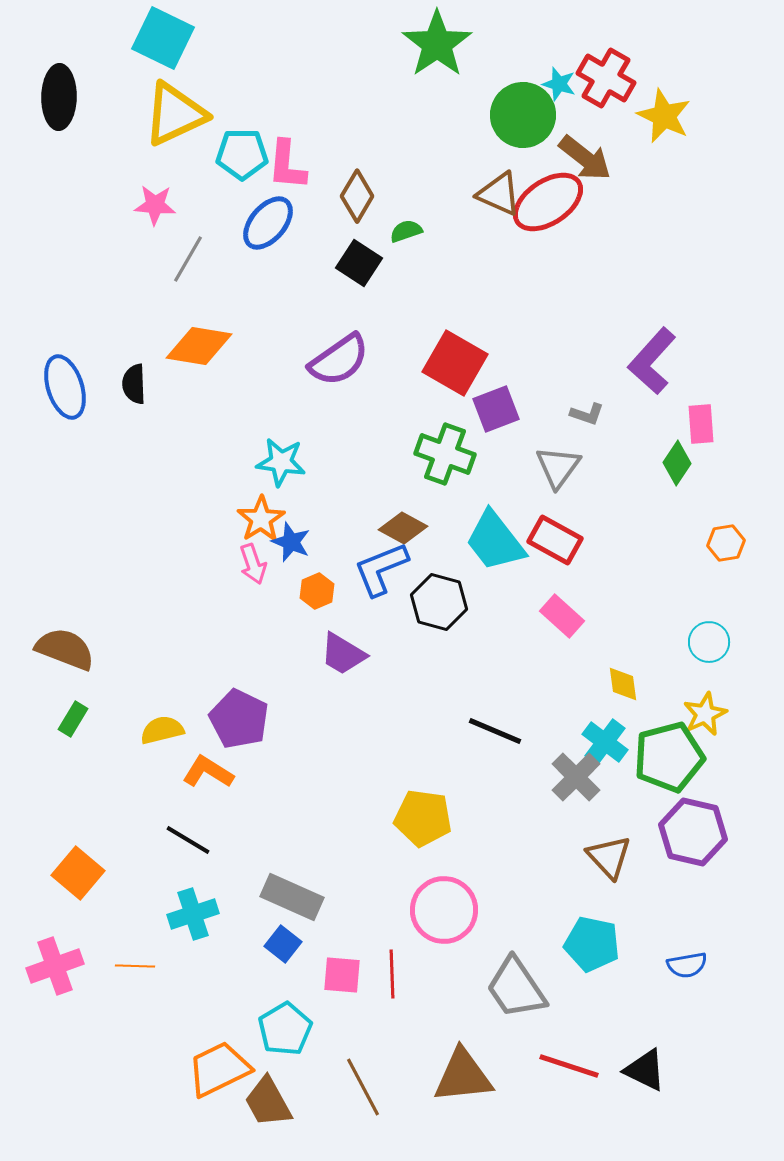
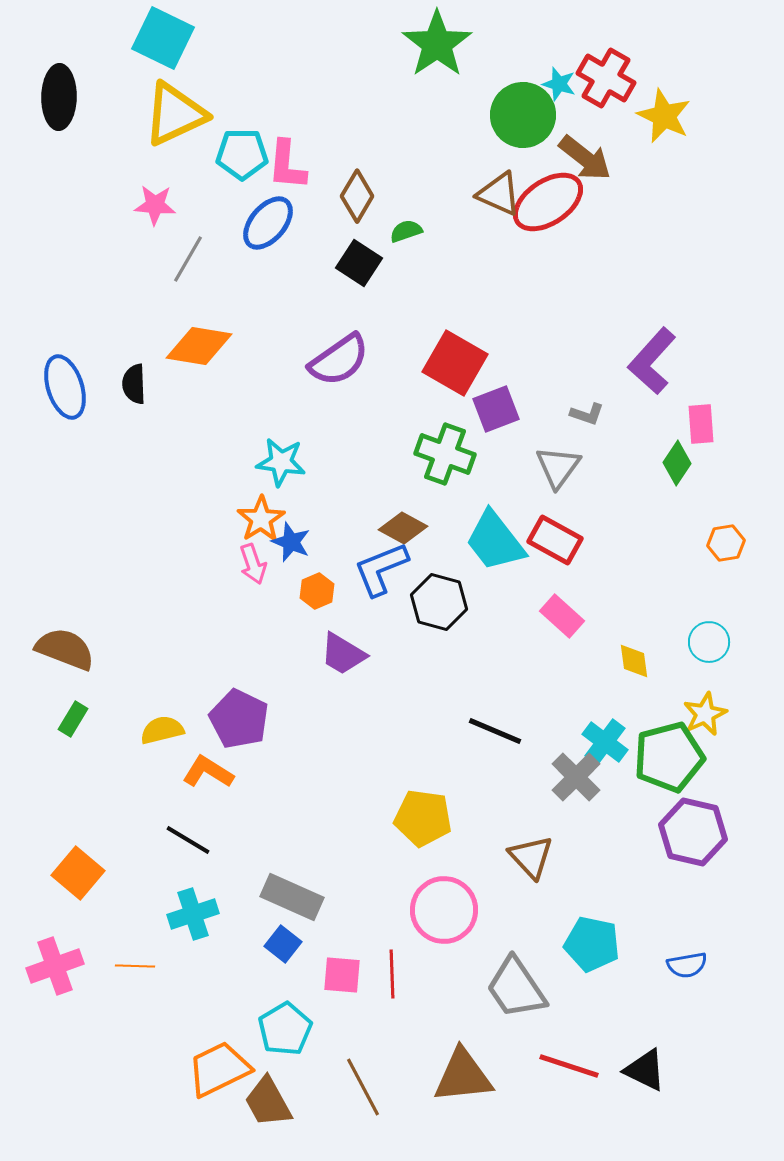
yellow diamond at (623, 684): moved 11 px right, 23 px up
brown triangle at (609, 857): moved 78 px left
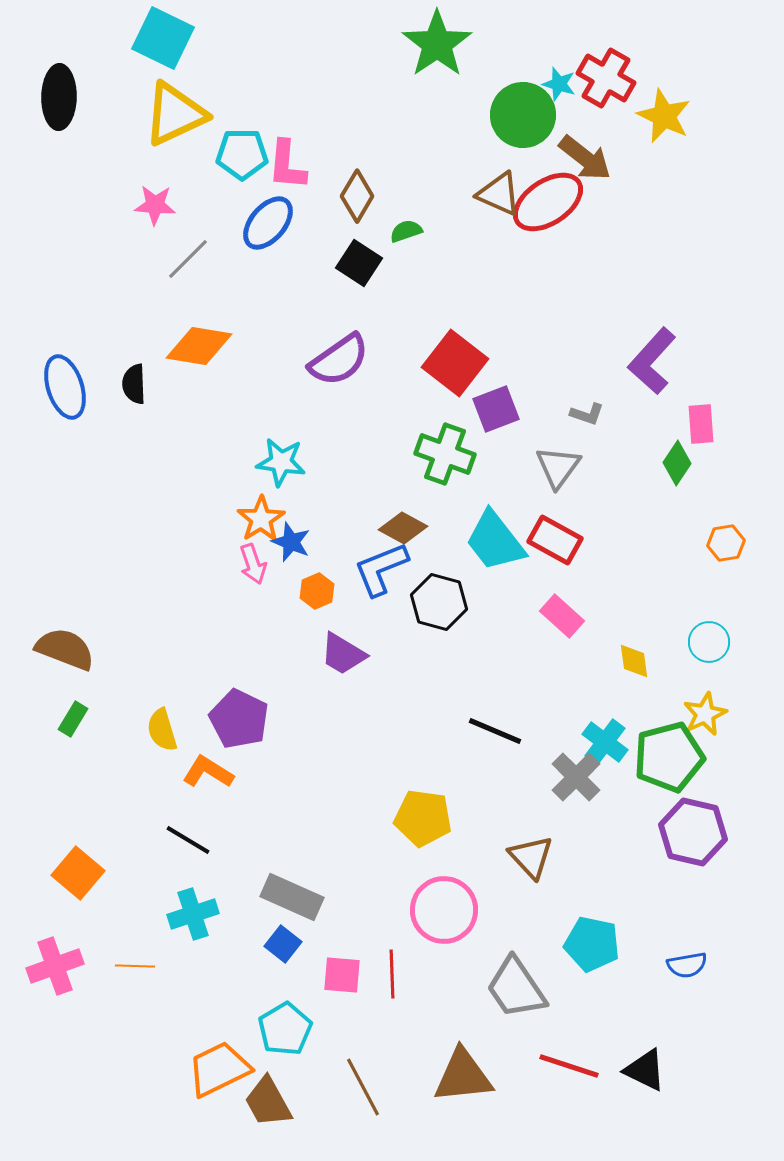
gray line at (188, 259): rotated 15 degrees clockwise
red square at (455, 363): rotated 8 degrees clockwise
yellow semicircle at (162, 730): rotated 93 degrees counterclockwise
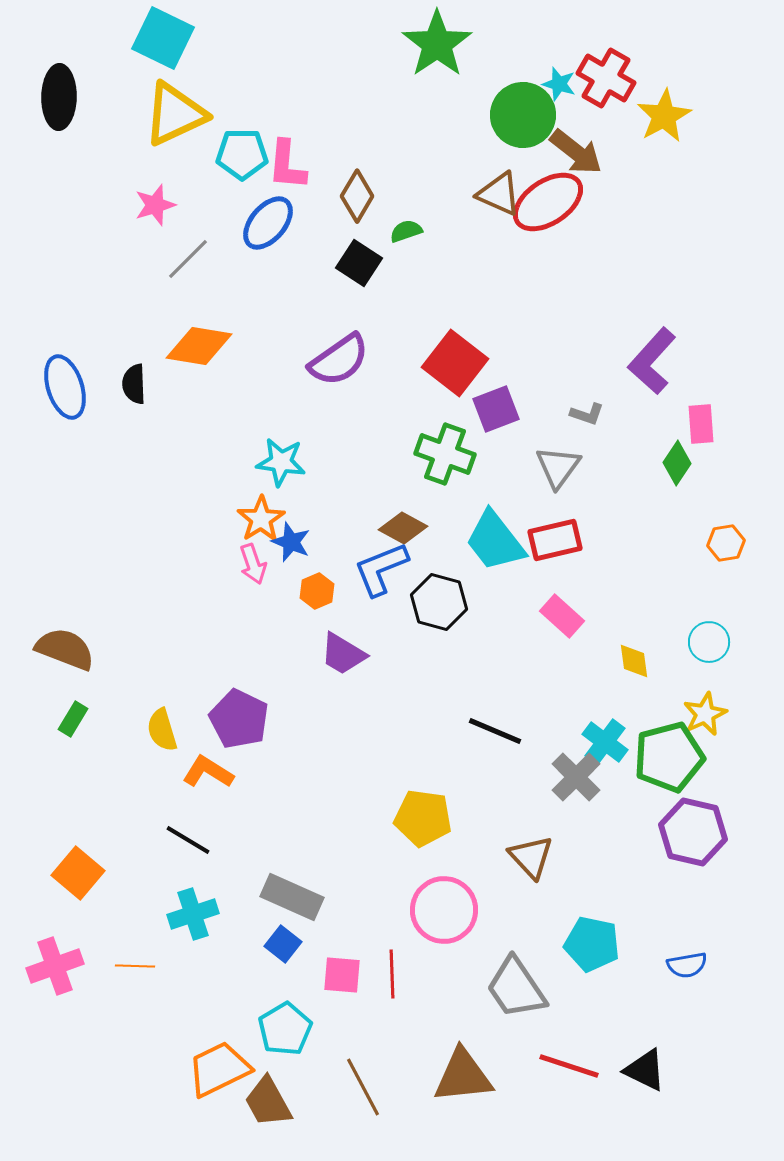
yellow star at (664, 116): rotated 18 degrees clockwise
brown arrow at (585, 158): moved 9 px left, 6 px up
pink star at (155, 205): rotated 21 degrees counterclockwise
red rectangle at (555, 540): rotated 42 degrees counterclockwise
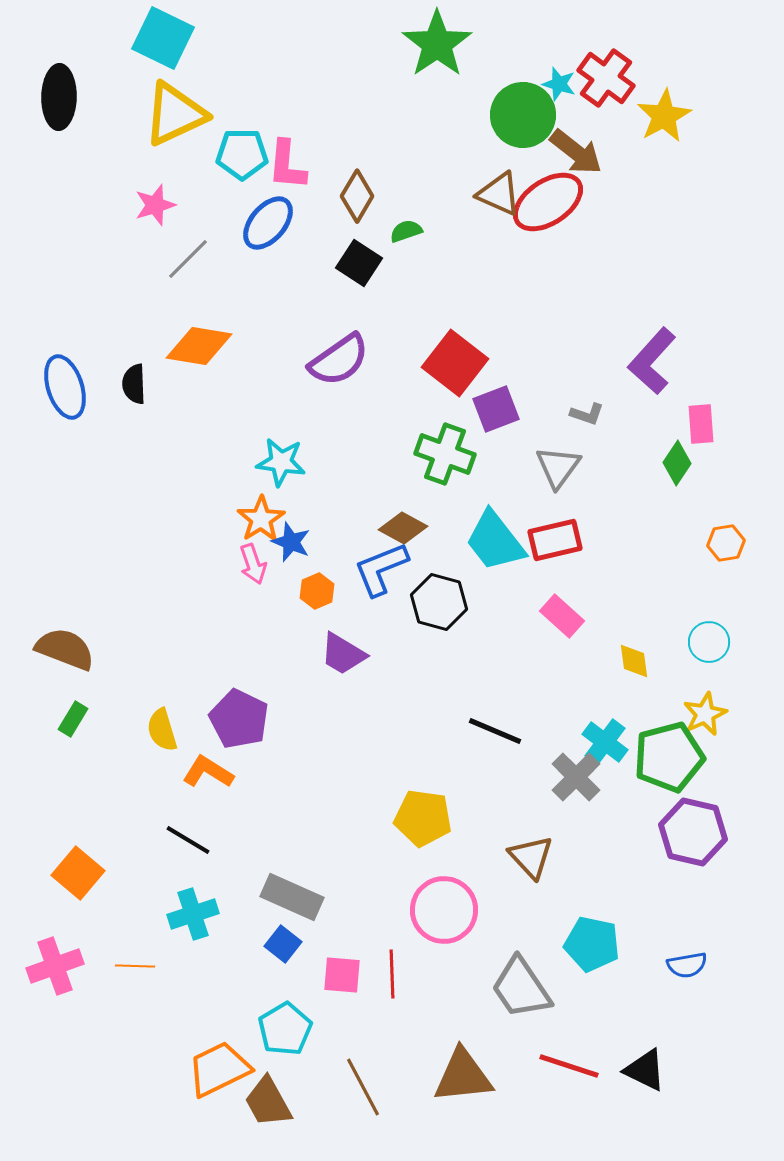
red cross at (606, 78): rotated 6 degrees clockwise
gray trapezoid at (516, 988): moved 5 px right
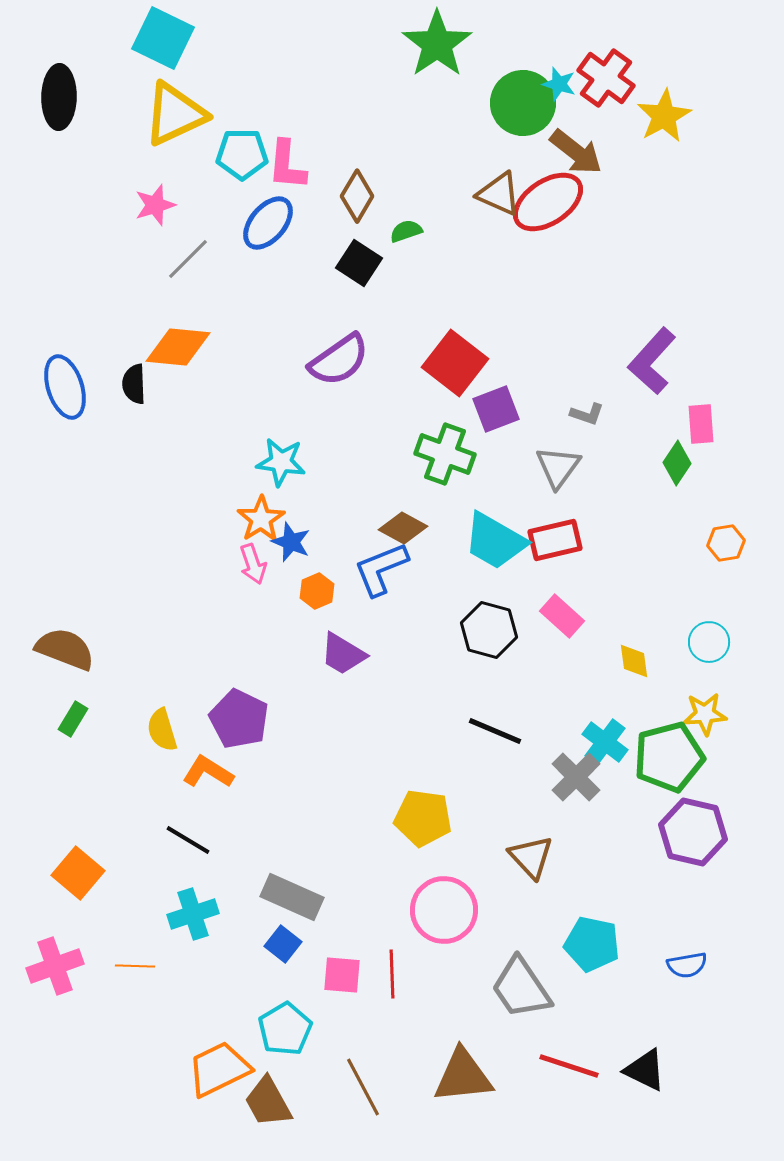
green circle at (523, 115): moved 12 px up
orange diamond at (199, 346): moved 21 px left, 1 px down; rotated 4 degrees counterclockwise
cyan trapezoid at (495, 541): rotated 22 degrees counterclockwise
black hexagon at (439, 602): moved 50 px right, 28 px down
yellow star at (705, 714): rotated 21 degrees clockwise
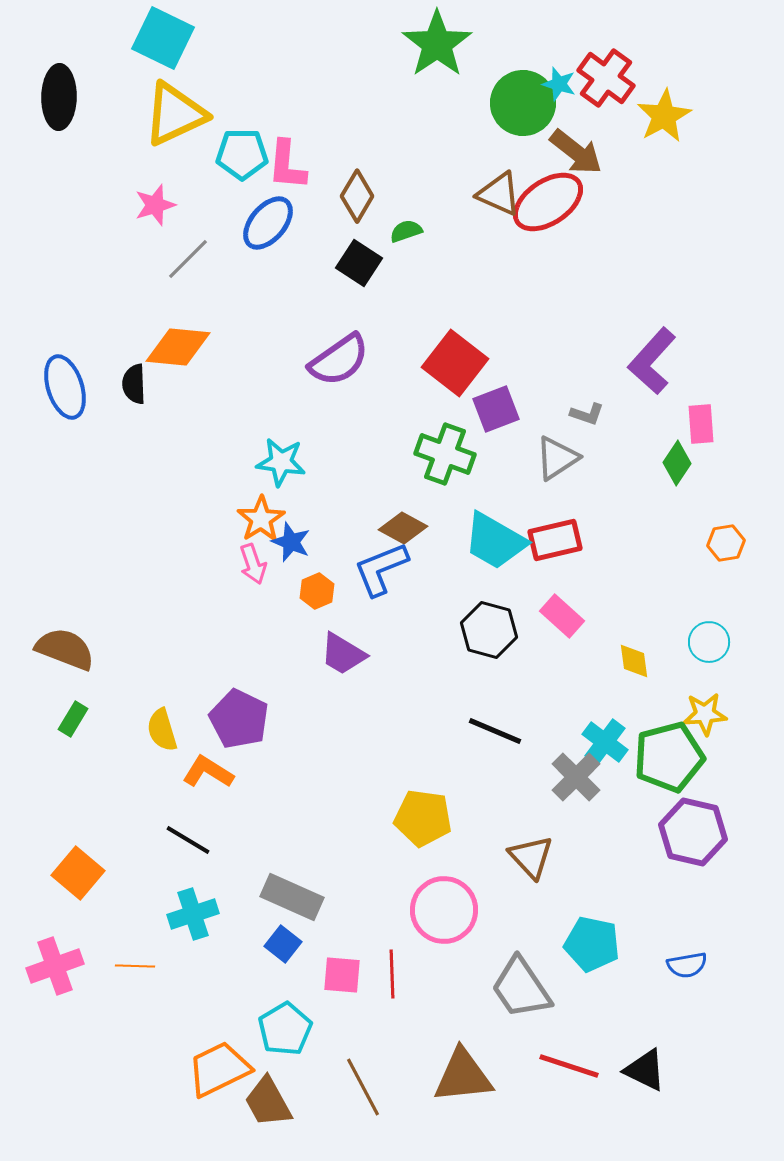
gray triangle at (558, 467): moved 1 px left, 9 px up; rotated 21 degrees clockwise
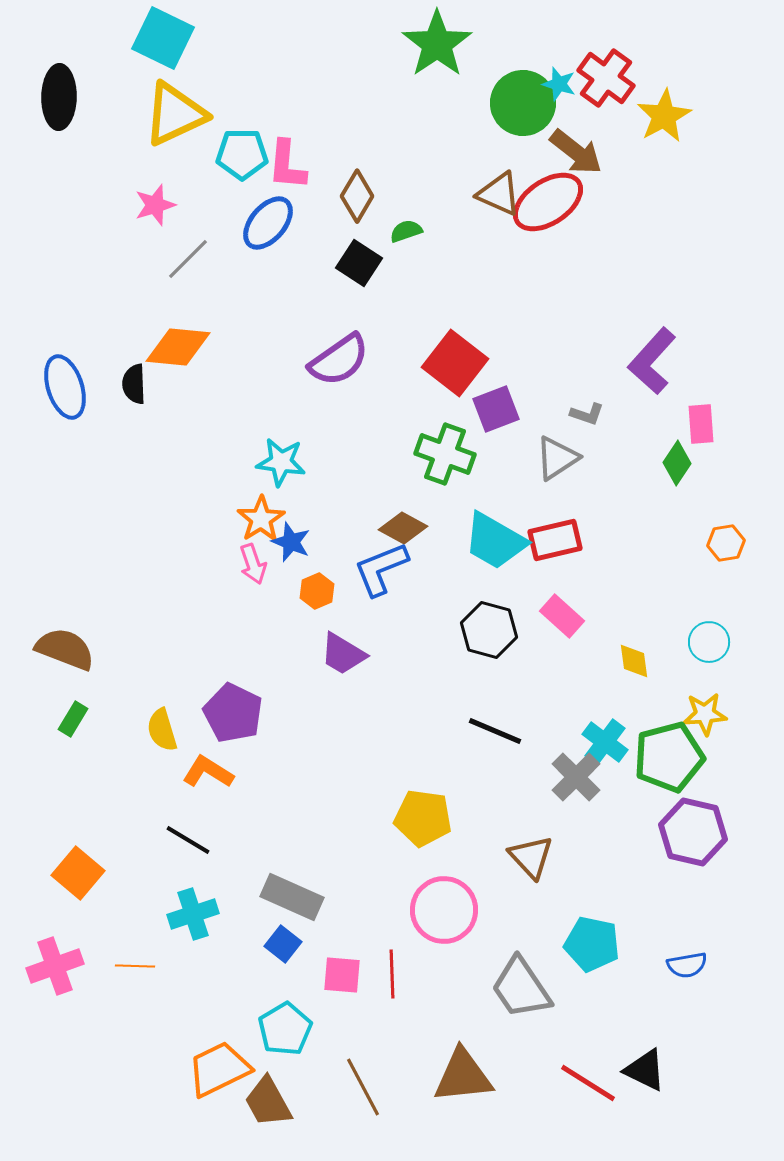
purple pentagon at (239, 719): moved 6 px left, 6 px up
red line at (569, 1066): moved 19 px right, 17 px down; rotated 14 degrees clockwise
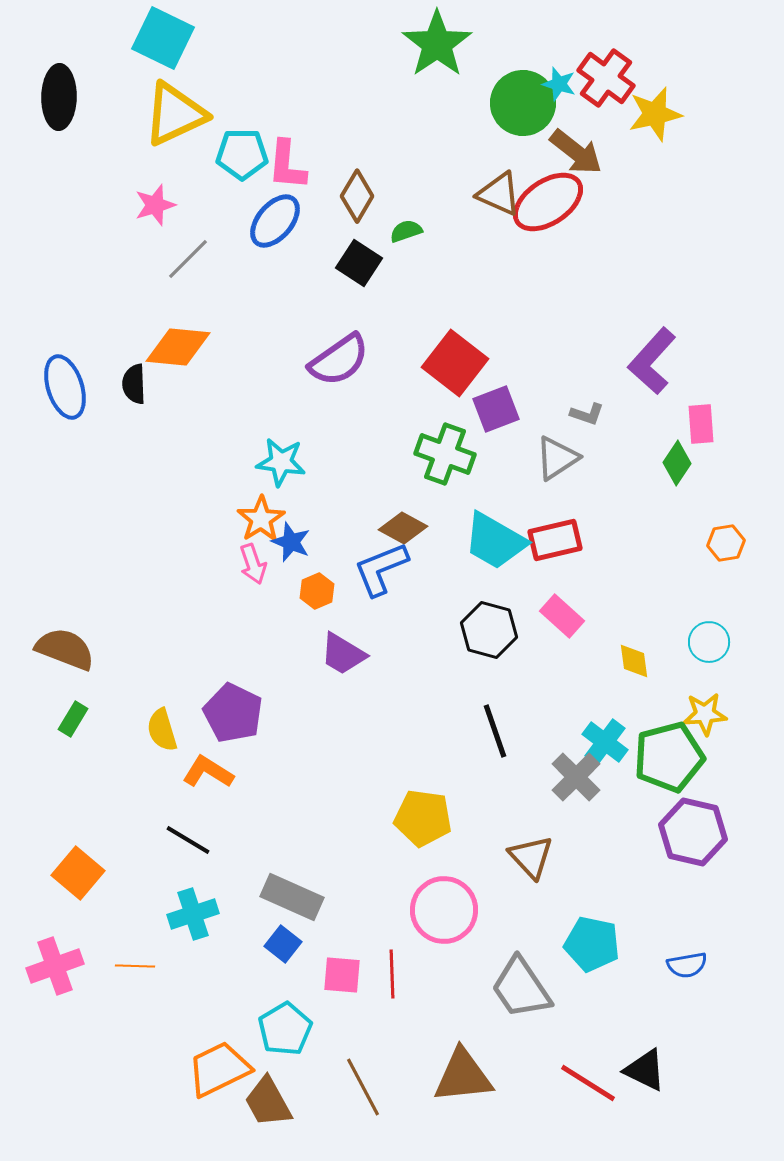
yellow star at (664, 116): moved 9 px left, 2 px up; rotated 16 degrees clockwise
blue ellipse at (268, 223): moved 7 px right, 2 px up
black line at (495, 731): rotated 48 degrees clockwise
